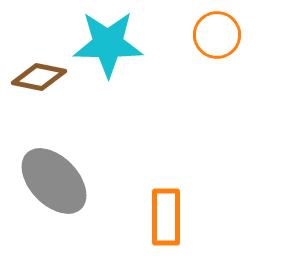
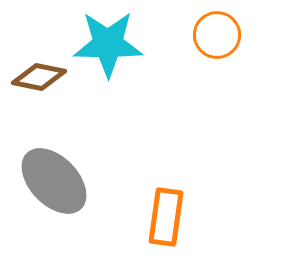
orange rectangle: rotated 8 degrees clockwise
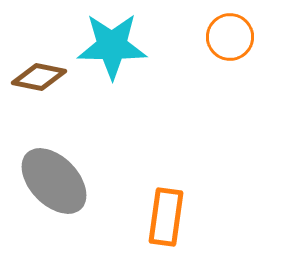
orange circle: moved 13 px right, 2 px down
cyan star: moved 4 px right, 2 px down
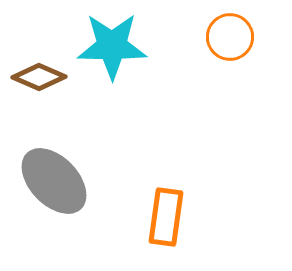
brown diamond: rotated 12 degrees clockwise
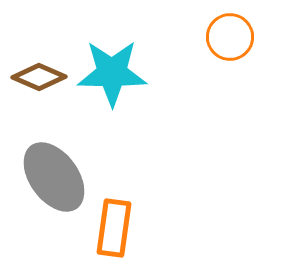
cyan star: moved 27 px down
gray ellipse: moved 4 px up; rotated 8 degrees clockwise
orange rectangle: moved 52 px left, 11 px down
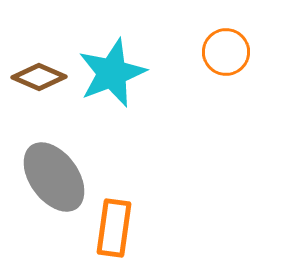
orange circle: moved 4 px left, 15 px down
cyan star: rotated 22 degrees counterclockwise
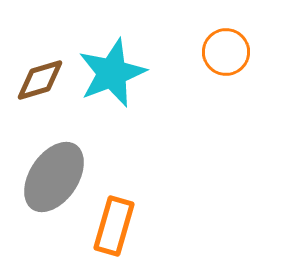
brown diamond: moved 1 px right, 3 px down; rotated 40 degrees counterclockwise
gray ellipse: rotated 70 degrees clockwise
orange rectangle: moved 2 px up; rotated 8 degrees clockwise
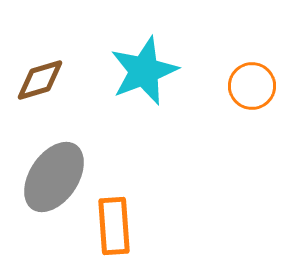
orange circle: moved 26 px right, 34 px down
cyan star: moved 32 px right, 2 px up
orange rectangle: rotated 20 degrees counterclockwise
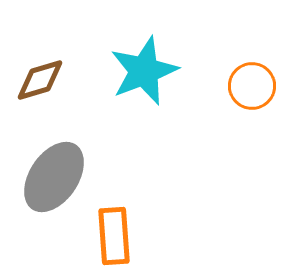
orange rectangle: moved 10 px down
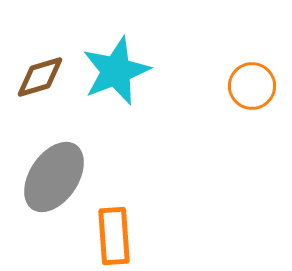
cyan star: moved 28 px left
brown diamond: moved 3 px up
